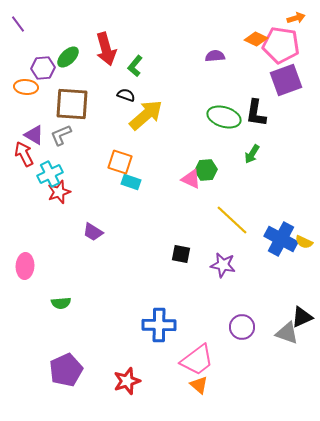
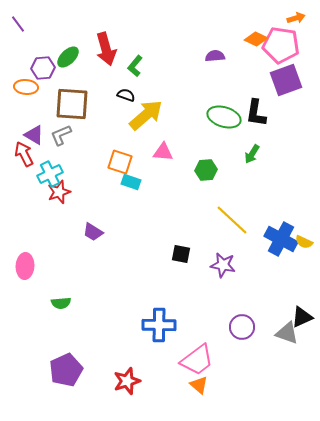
pink triangle at (191, 179): moved 28 px left, 27 px up; rotated 20 degrees counterclockwise
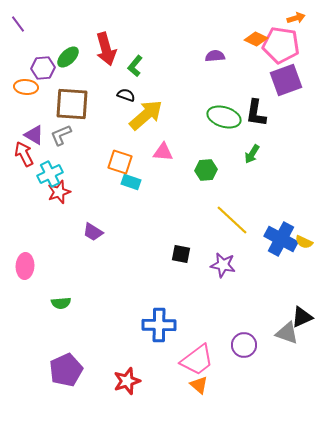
purple circle at (242, 327): moved 2 px right, 18 px down
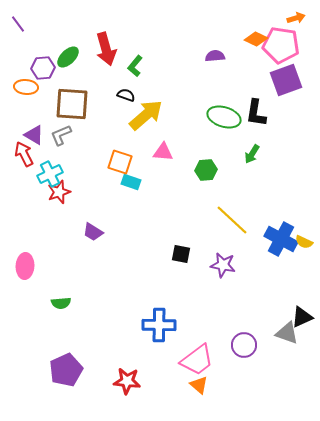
red star at (127, 381): rotated 24 degrees clockwise
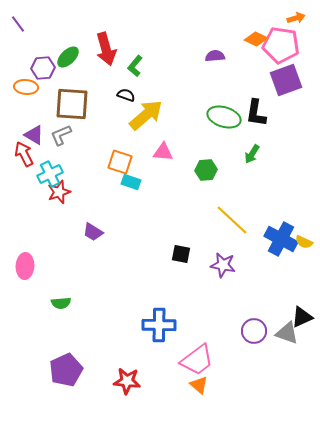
purple circle at (244, 345): moved 10 px right, 14 px up
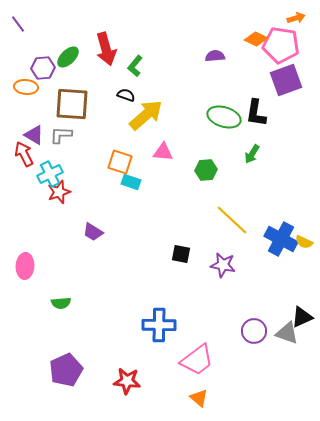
gray L-shape at (61, 135): rotated 25 degrees clockwise
orange triangle at (199, 385): moved 13 px down
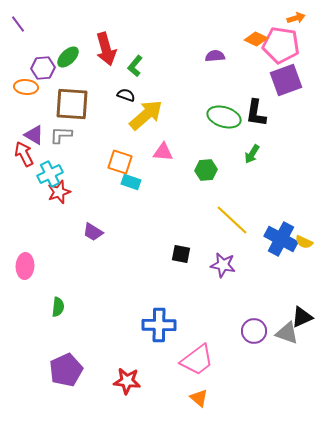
green semicircle at (61, 303): moved 3 px left, 4 px down; rotated 78 degrees counterclockwise
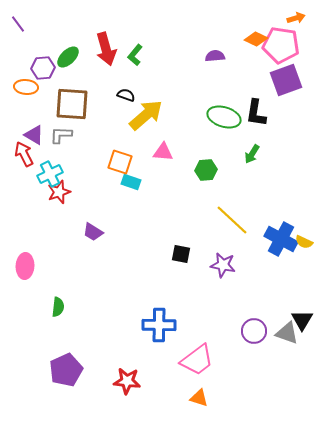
green L-shape at (135, 66): moved 11 px up
black triangle at (302, 317): moved 3 px down; rotated 35 degrees counterclockwise
orange triangle at (199, 398): rotated 24 degrees counterclockwise
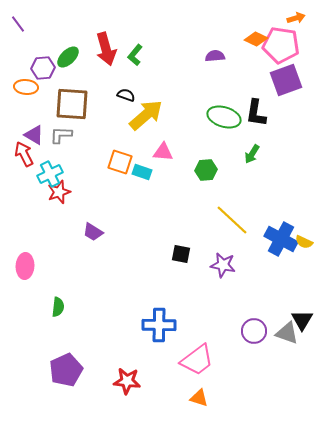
cyan rectangle at (131, 182): moved 11 px right, 10 px up
